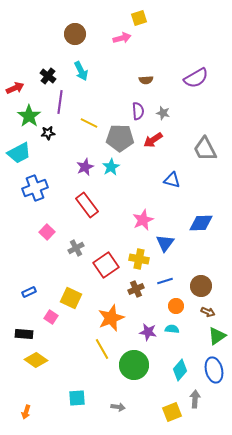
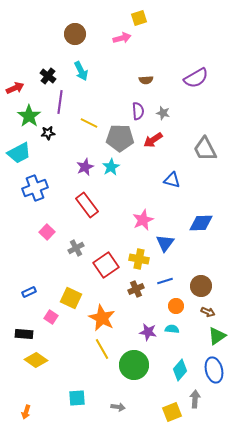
orange star at (111, 318): moved 9 px left; rotated 24 degrees counterclockwise
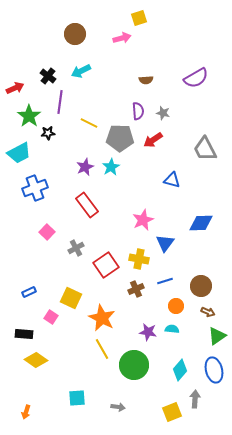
cyan arrow at (81, 71): rotated 90 degrees clockwise
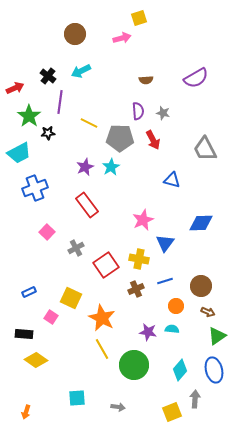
red arrow at (153, 140): rotated 84 degrees counterclockwise
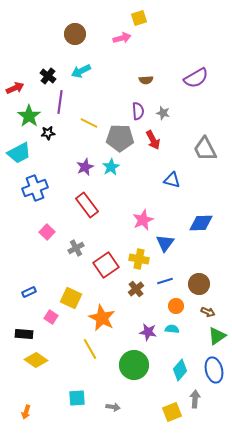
brown circle at (201, 286): moved 2 px left, 2 px up
brown cross at (136, 289): rotated 14 degrees counterclockwise
yellow line at (102, 349): moved 12 px left
gray arrow at (118, 407): moved 5 px left
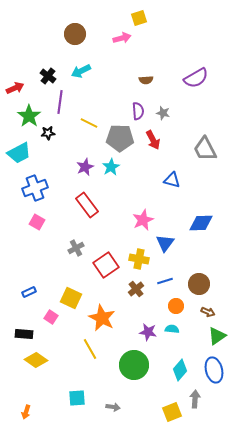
pink square at (47, 232): moved 10 px left, 10 px up; rotated 14 degrees counterclockwise
